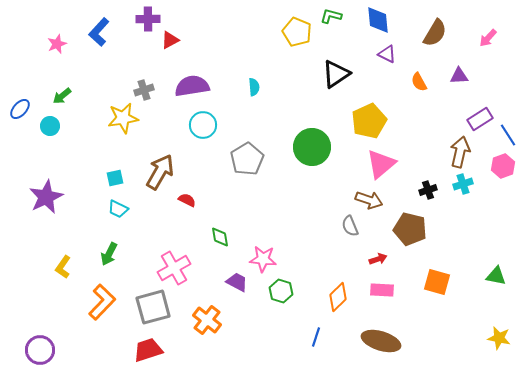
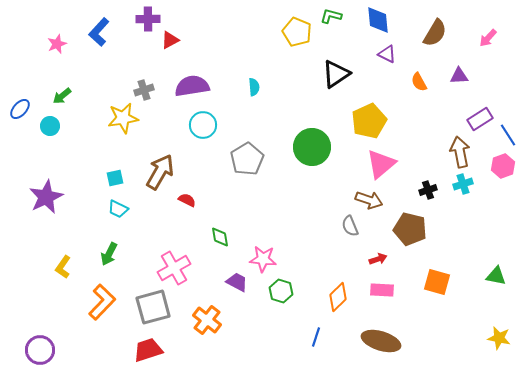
brown arrow at (460, 152): rotated 24 degrees counterclockwise
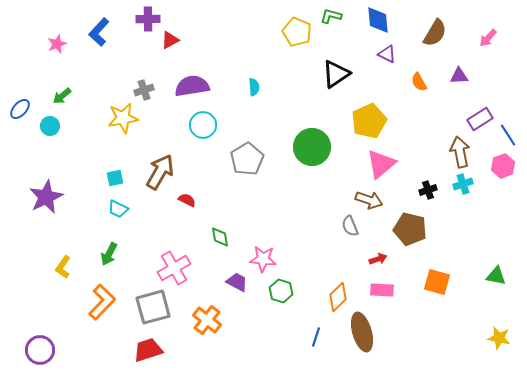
brown ellipse at (381, 341): moved 19 px left, 9 px up; rotated 57 degrees clockwise
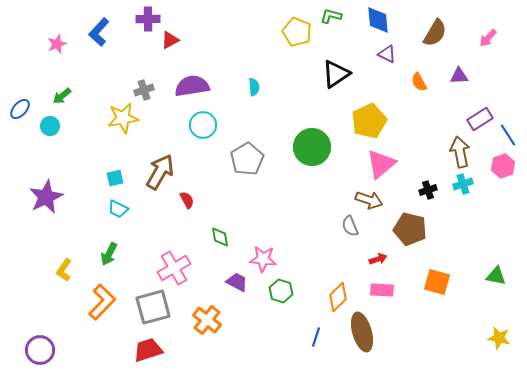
red semicircle at (187, 200): rotated 36 degrees clockwise
yellow L-shape at (63, 267): moved 1 px right, 3 px down
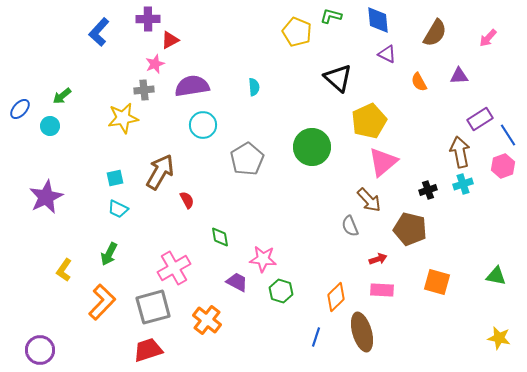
pink star at (57, 44): moved 98 px right, 20 px down
black triangle at (336, 74): moved 2 px right, 4 px down; rotated 44 degrees counterclockwise
gray cross at (144, 90): rotated 12 degrees clockwise
pink triangle at (381, 164): moved 2 px right, 2 px up
brown arrow at (369, 200): rotated 28 degrees clockwise
orange diamond at (338, 297): moved 2 px left
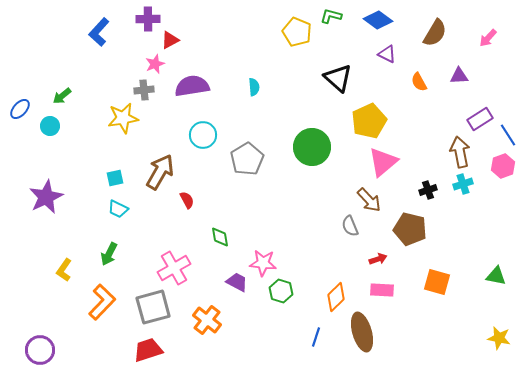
blue diamond at (378, 20): rotated 48 degrees counterclockwise
cyan circle at (203, 125): moved 10 px down
pink star at (263, 259): moved 4 px down
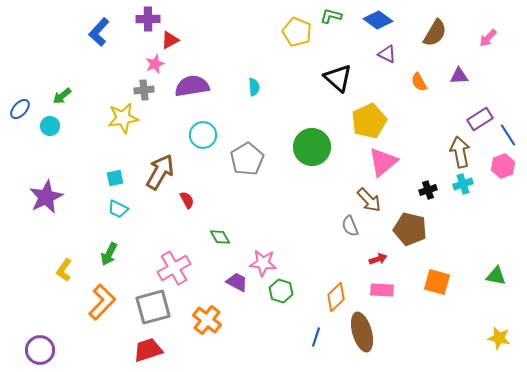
green diamond at (220, 237): rotated 20 degrees counterclockwise
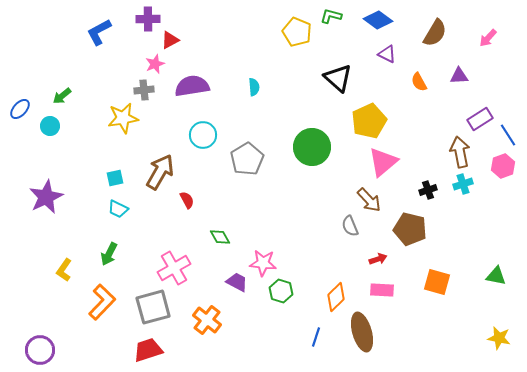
blue L-shape at (99, 32): rotated 20 degrees clockwise
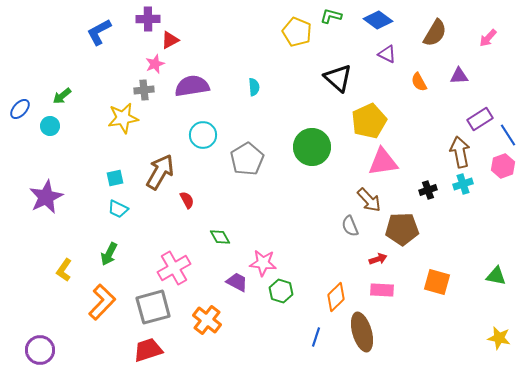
pink triangle at (383, 162): rotated 32 degrees clockwise
brown pentagon at (410, 229): moved 8 px left; rotated 16 degrees counterclockwise
